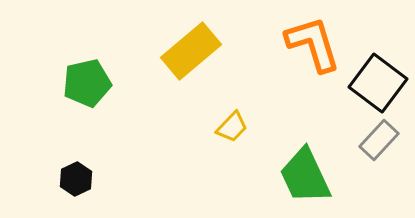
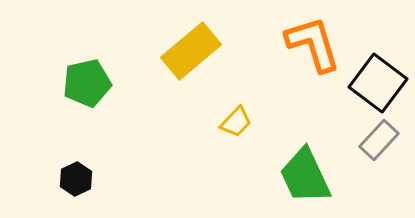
yellow trapezoid: moved 4 px right, 5 px up
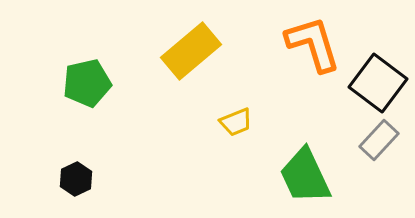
yellow trapezoid: rotated 24 degrees clockwise
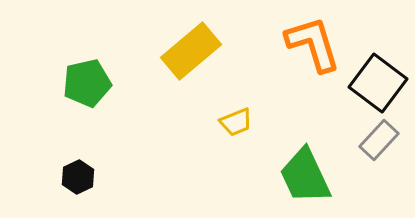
black hexagon: moved 2 px right, 2 px up
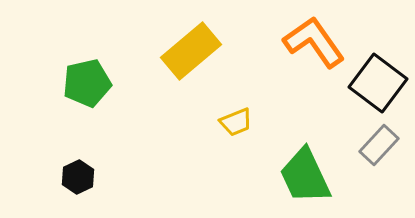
orange L-shape: moved 1 px right, 2 px up; rotated 18 degrees counterclockwise
gray rectangle: moved 5 px down
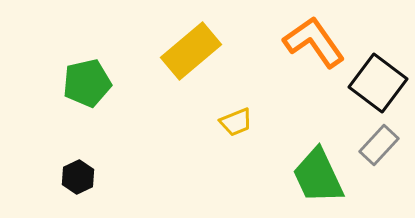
green trapezoid: moved 13 px right
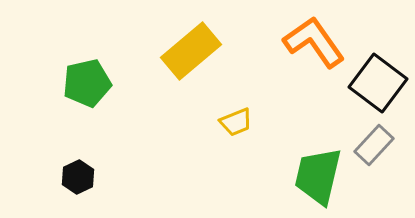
gray rectangle: moved 5 px left
green trapezoid: rotated 38 degrees clockwise
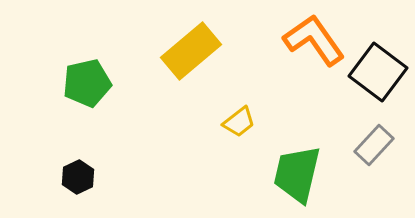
orange L-shape: moved 2 px up
black square: moved 11 px up
yellow trapezoid: moved 3 px right; rotated 16 degrees counterclockwise
green trapezoid: moved 21 px left, 2 px up
